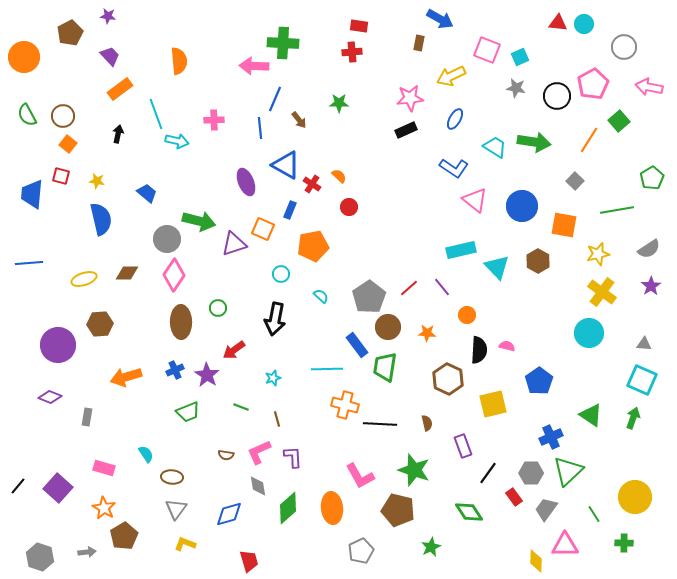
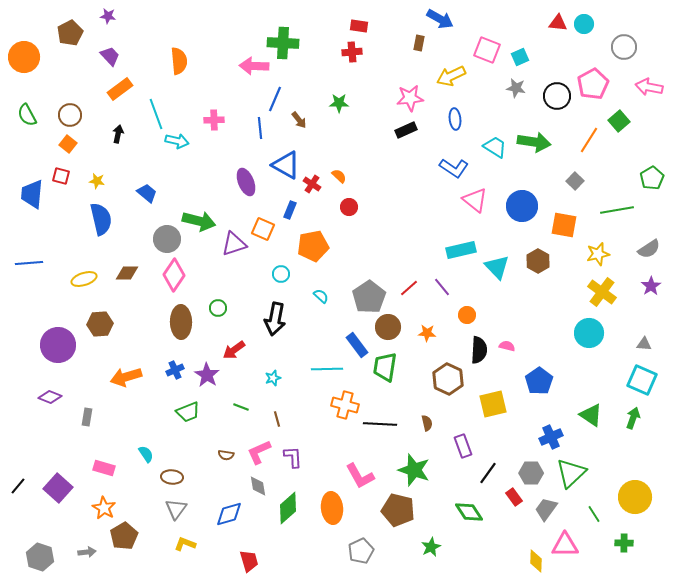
brown circle at (63, 116): moved 7 px right, 1 px up
blue ellipse at (455, 119): rotated 35 degrees counterclockwise
green triangle at (568, 471): moved 3 px right, 2 px down
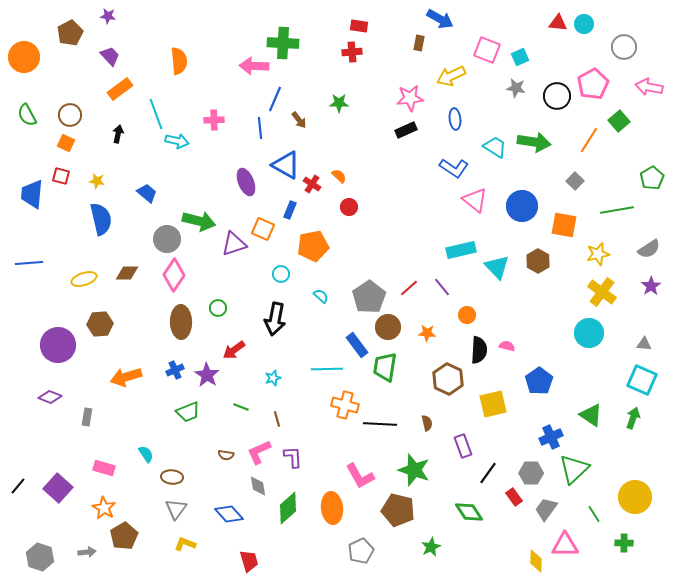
orange square at (68, 144): moved 2 px left, 1 px up; rotated 12 degrees counterclockwise
green triangle at (571, 473): moved 3 px right, 4 px up
blue diamond at (229, 514): rotated 64 degrees clockwise
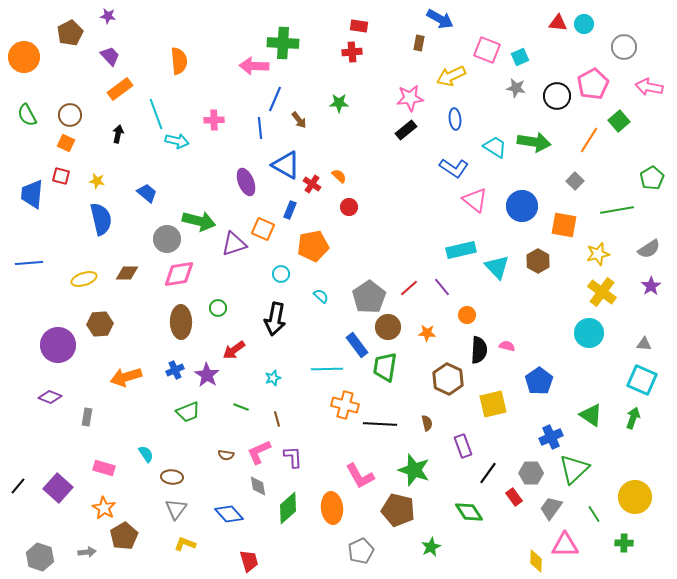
black rectangle at (406, 130): rotated 15 degrees counterclockwise
pink diamond at (174, 275): moved 5 px right, 1 px up; rotated 48 degrees clockwise
gray trapezoid at (546, 509): moved 5 px right, 1 px up
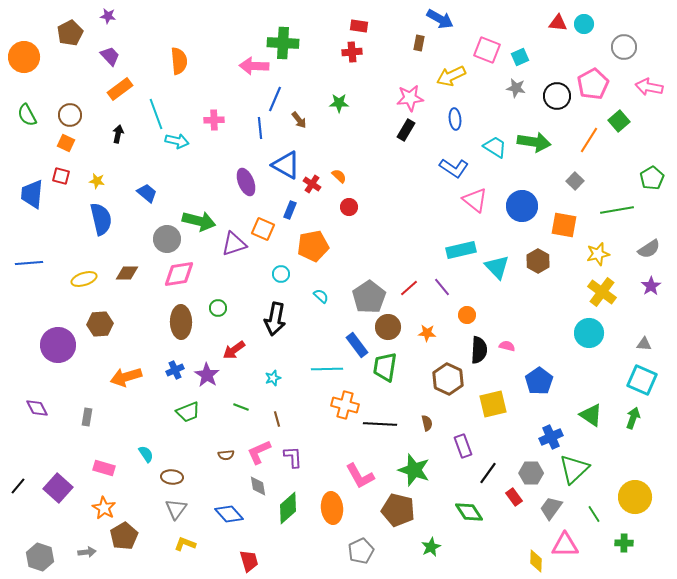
black rectangle at (406, 130): rotated 20 degrees counterclockwise
purple diamond at (50, 397): moved 13 px left, 11 px down; rotated 40 degrees clockwise
brown semicircle at (226, 455): rotated 14 degrees counterclockwise
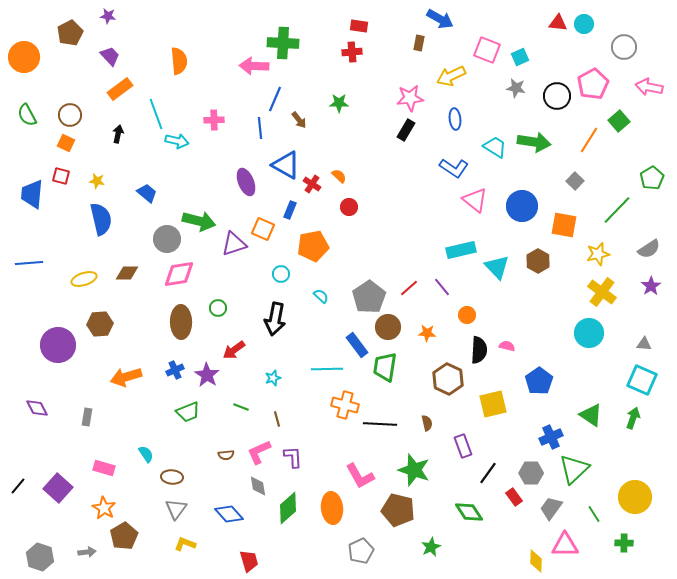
green line at (617, 210): rotated 36 degrees counterclockwise
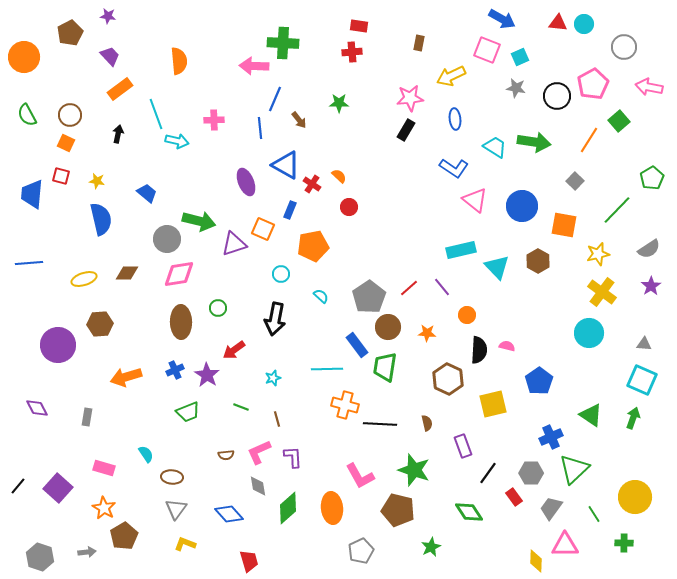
blue arrow at (440, 19): moved 62 px right
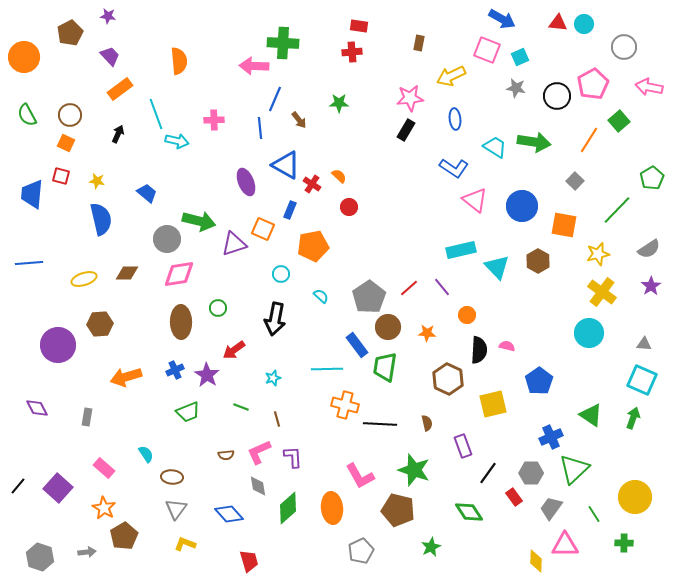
black arrow at (118, 134): rotated 12 degrees clockwise
pink rectangle at (104, 468): rotated 25 degrees clockwise
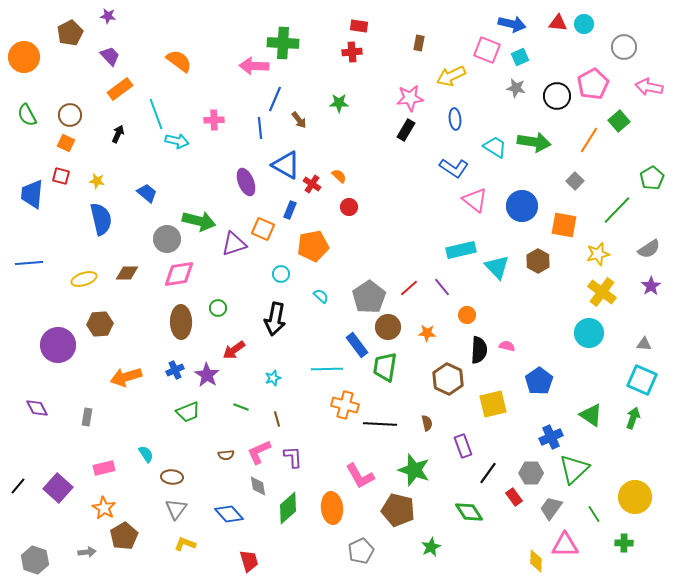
blue arrow at (502, 19): moved 10 px right, 5 px down; rotated 16 degrees counterclockwise
orange semicircle at (179, 61): rotated 48 degrees counterclockwise
pink rectangle at (104, 468): rotated 55 degrees counterclockwise
gray hexagon at (40, 557): moved 5 px left, 3 px down
